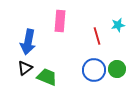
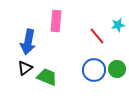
pink rectangle: moved 4 px left
red line: rotated 24 degrees counterclockwise
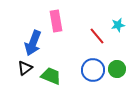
pink rectangle: rotated 15 degrees counterclockwise
blue arrow: moved 5 px right, 1 px down; rotated 10 degrees clockwise
blue circle: moved 1 px left
green trapezoid: moved 4 px right, 1 px up
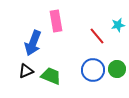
black triangle: moved 1 px right, 3 px down; rotated 14 degrees clockwise
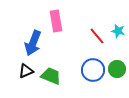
cyan star: moved 6 px down; rotated 24 degrees clockwise
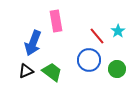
cyan star: rotated 24 degrees clockwise
blue circle: moved 4 px left, 10 px up
green trapezoid: moved 1 px right, 4 px up; rotated 15 degrees clockwise
